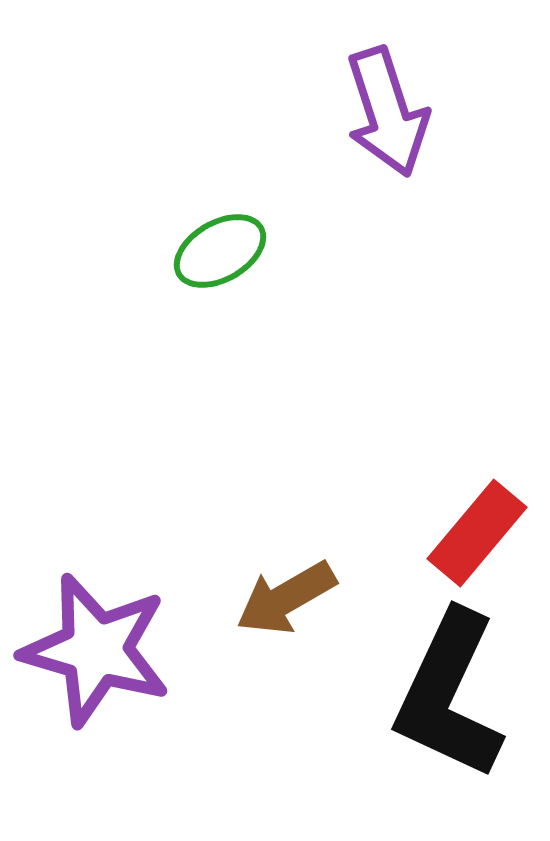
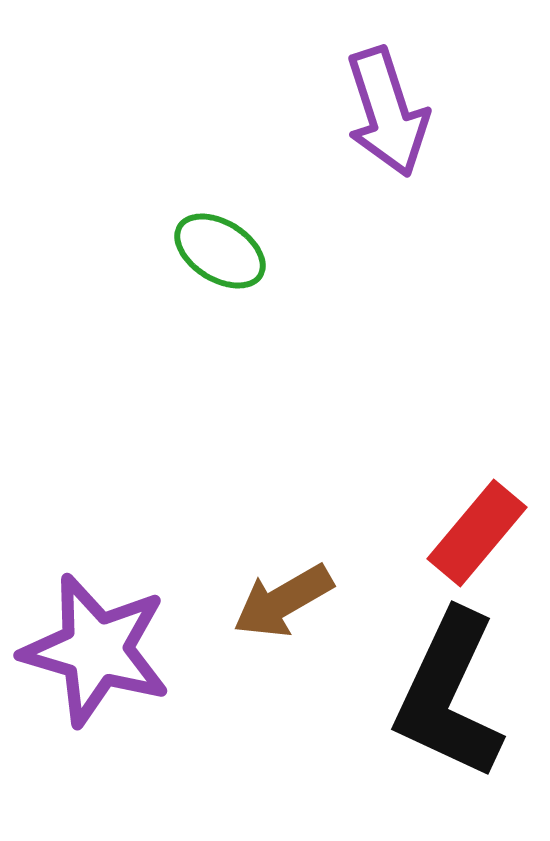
green ellipse: rotated 62 degrees clockwise
brown arrow: moved 3 px left, 3 px down
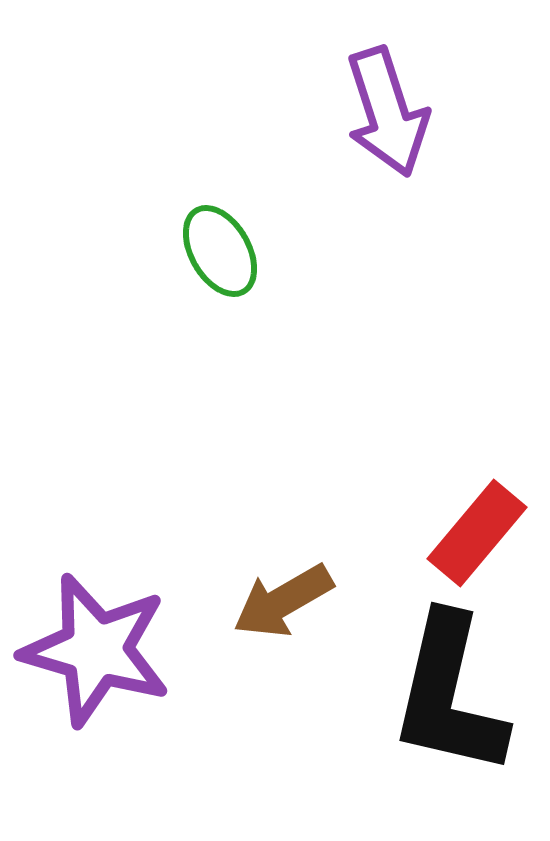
green ellipse: rotated 28 degrees clockwise
black L-shape: rotated 12 degrees counterclockwise
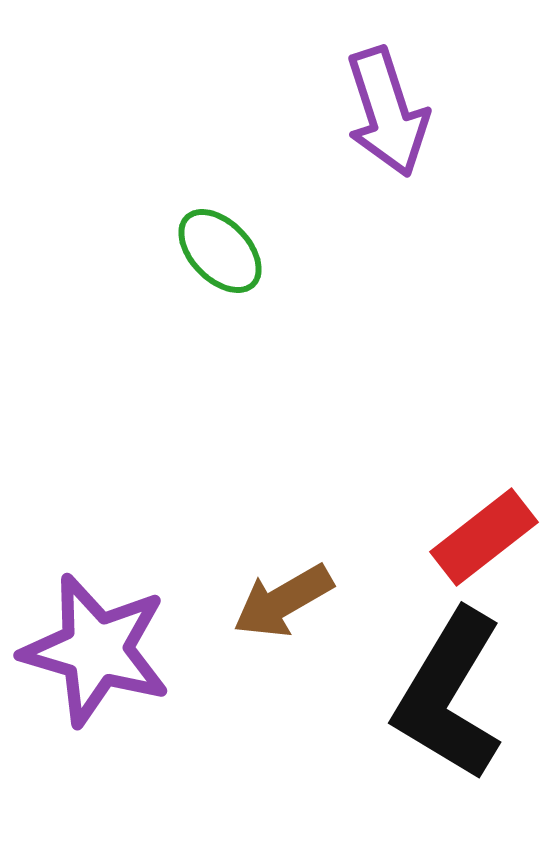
green ellipse: rotated 14 degrees counterclockwise
red rectangle: moved 7 px right, 4 px down; rotated 12 degrees clockwise
black L-shape: rotated 18 degrees clockwise
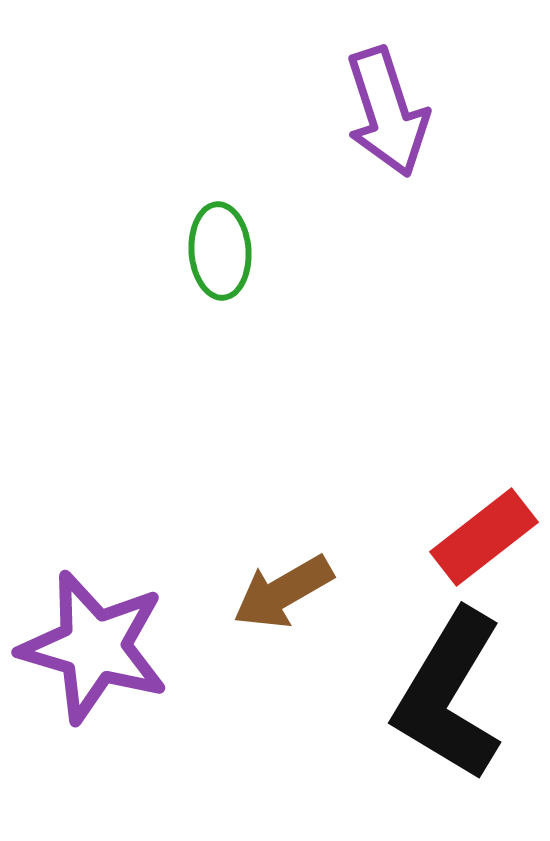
green ellipse: rotated 40 degrees clockwise
brown arrow: moved 9 px up
purple star: moved 2 px left, 3 px up
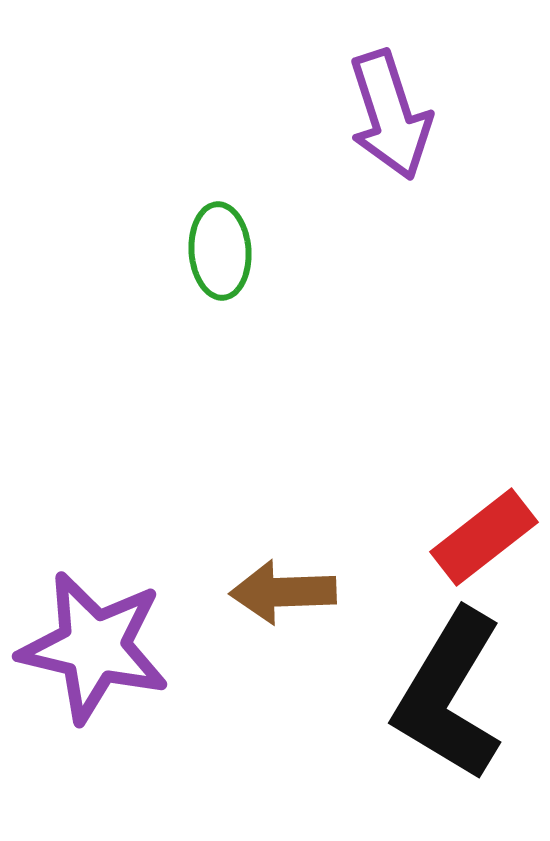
purple arrow: moved 3 px right, 3 px down
brown arrow: rotated 28 degrees clockwise
purple star: rotated 3 degrees counterclockwise
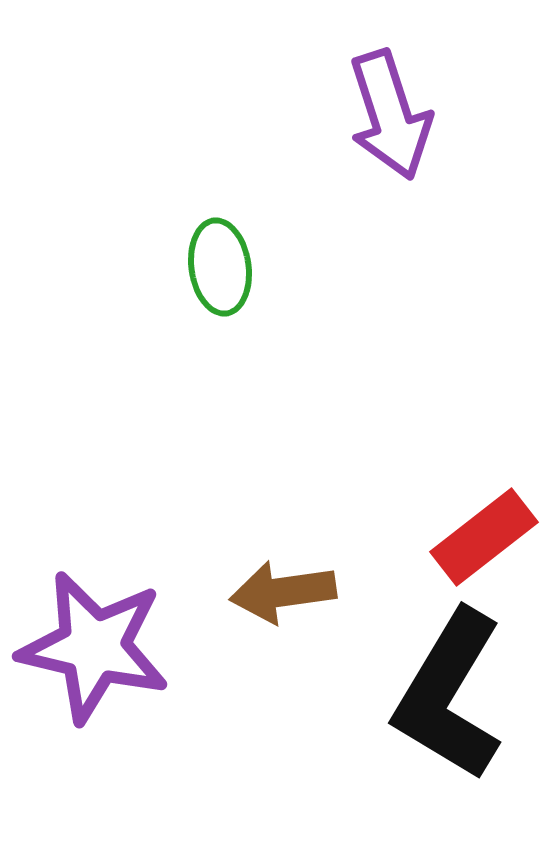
green ellipse: moved 16 px down; rotated 4 degrees counterclockwise
brown arrow: rotated 6 degrees counterclockwise
